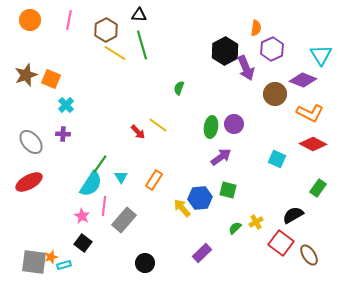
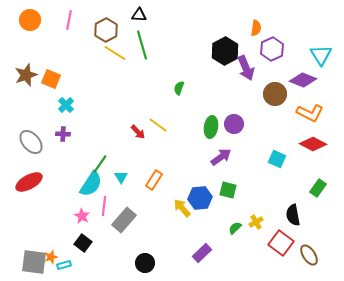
black semicircle at (293, 215): rotated 70 degrees counterclockwise
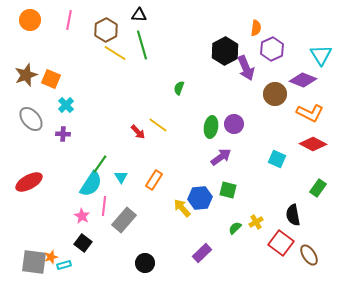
gray ellipse at (31, 142): moved 23 px up
